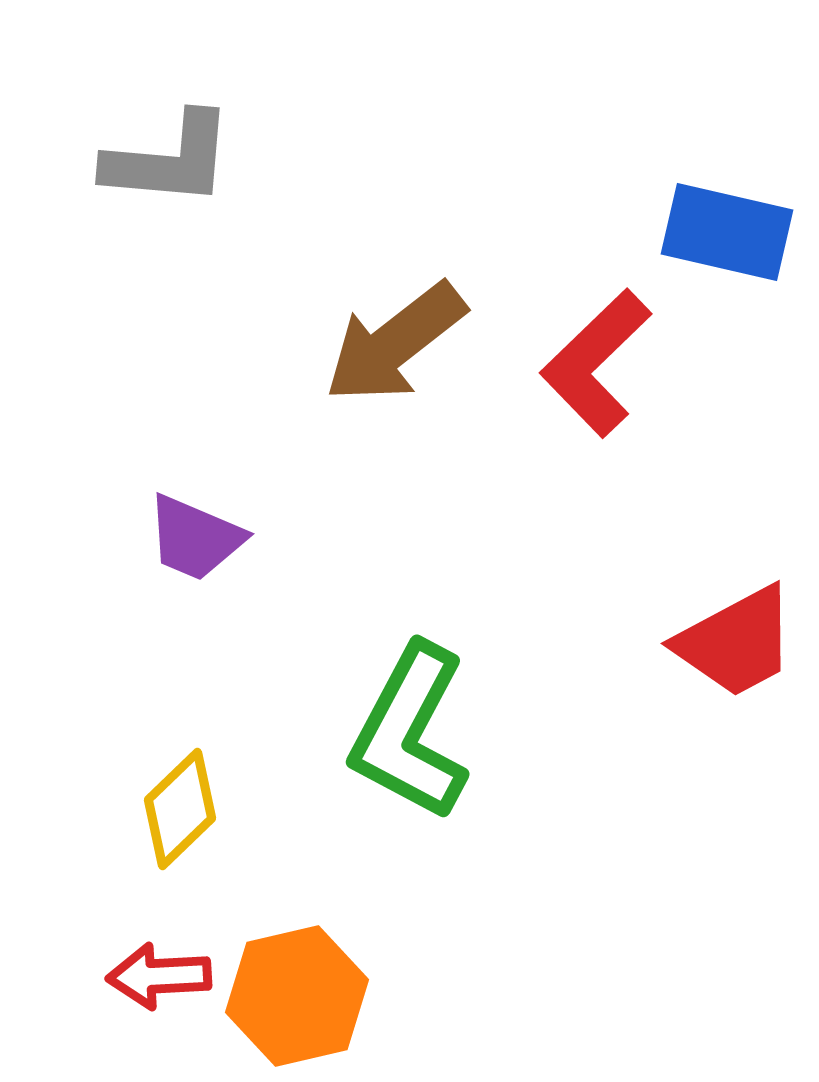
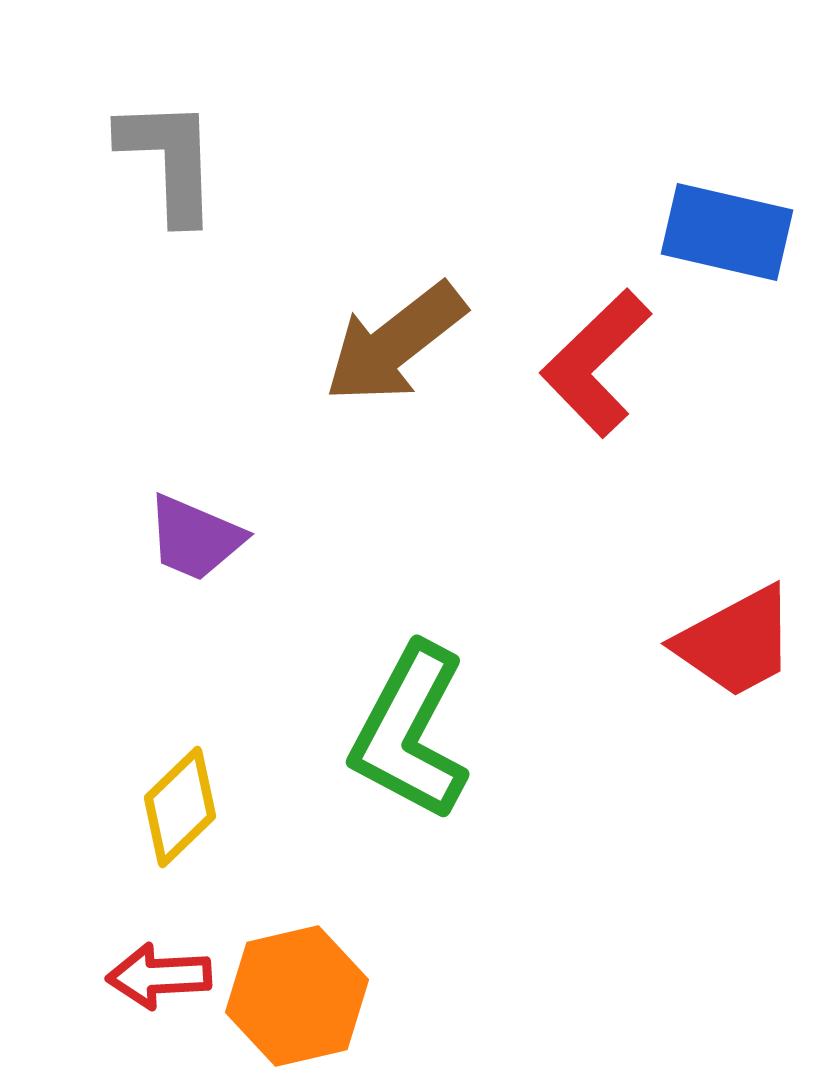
gray L-shape: rotated 97 degrees counterclockwise
yellow diamond: moved 2 px up
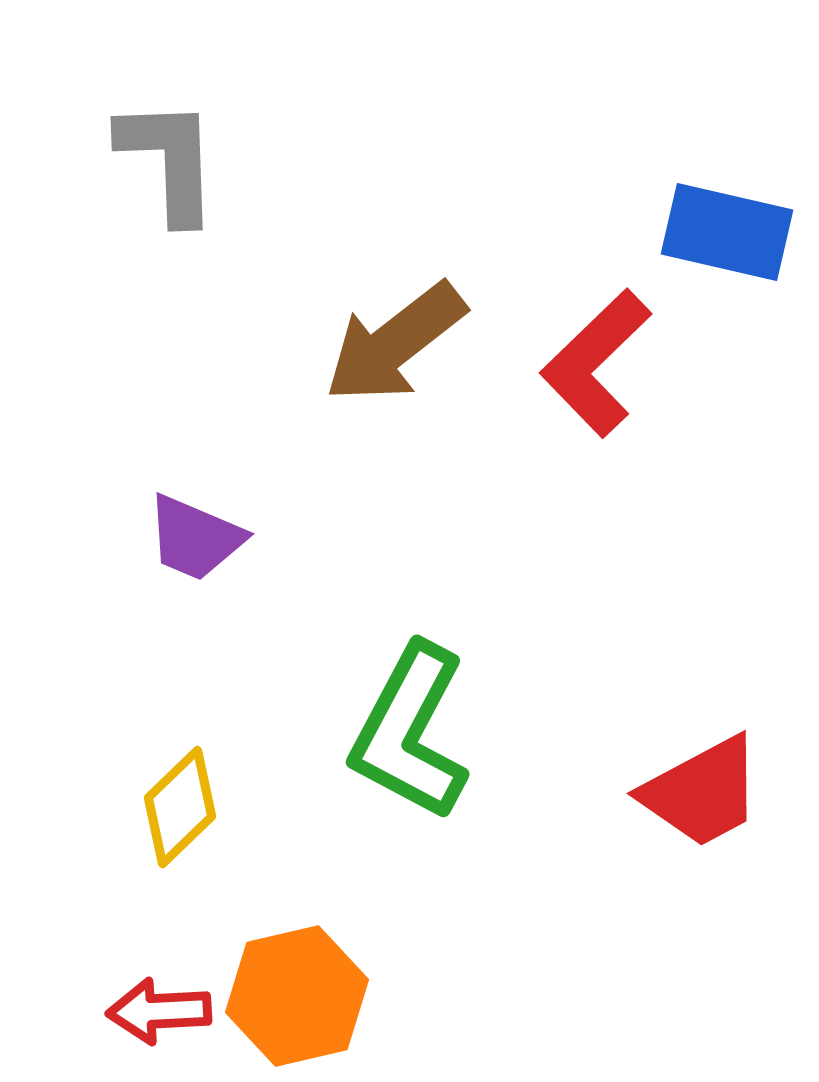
red trapezoid: moved 34 px left, 150 px down
red arrow: moved 35 px down
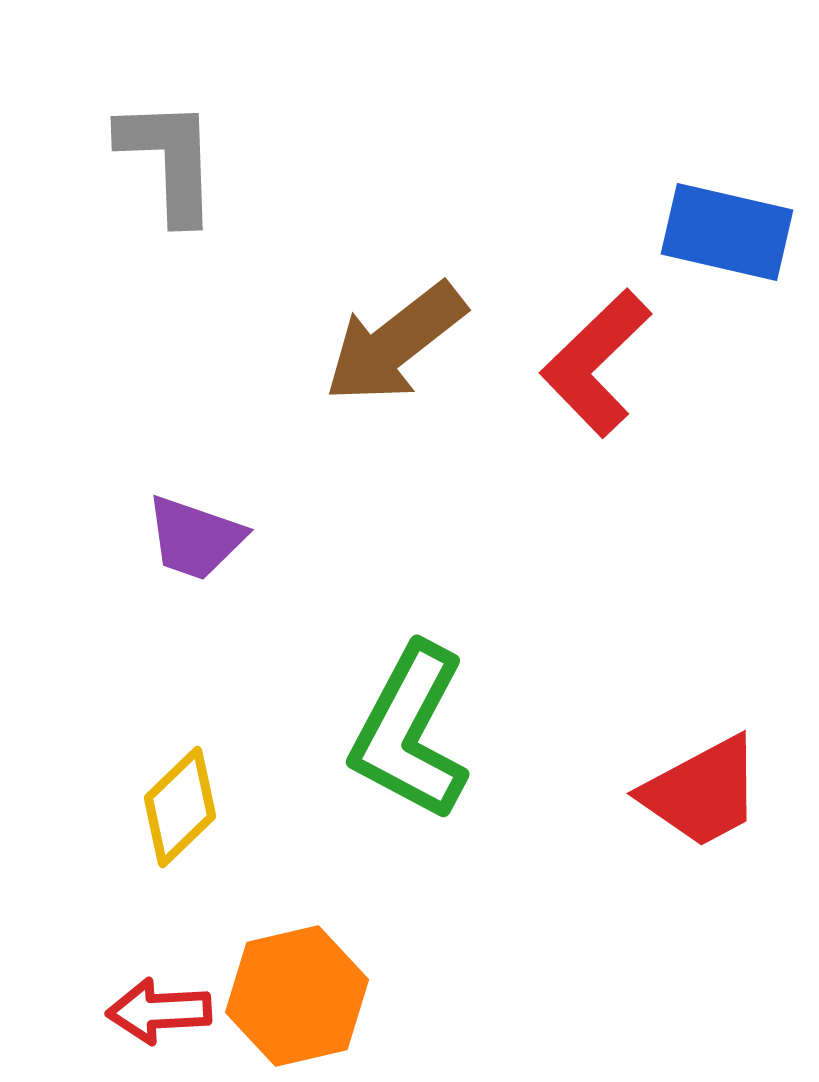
purple trapezoid: rotated 4 degrees counterclockwise
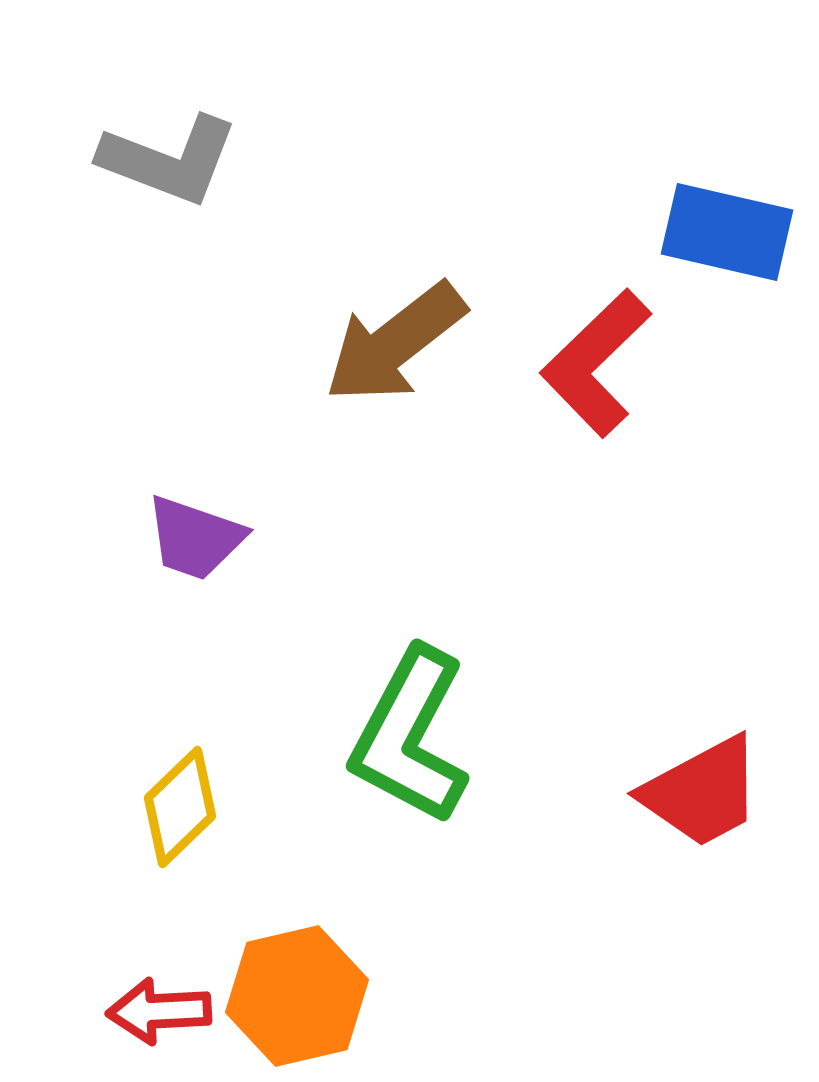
gray L-shape: rotated 113 degrees clockwise
green L-shape: moved 4 px down
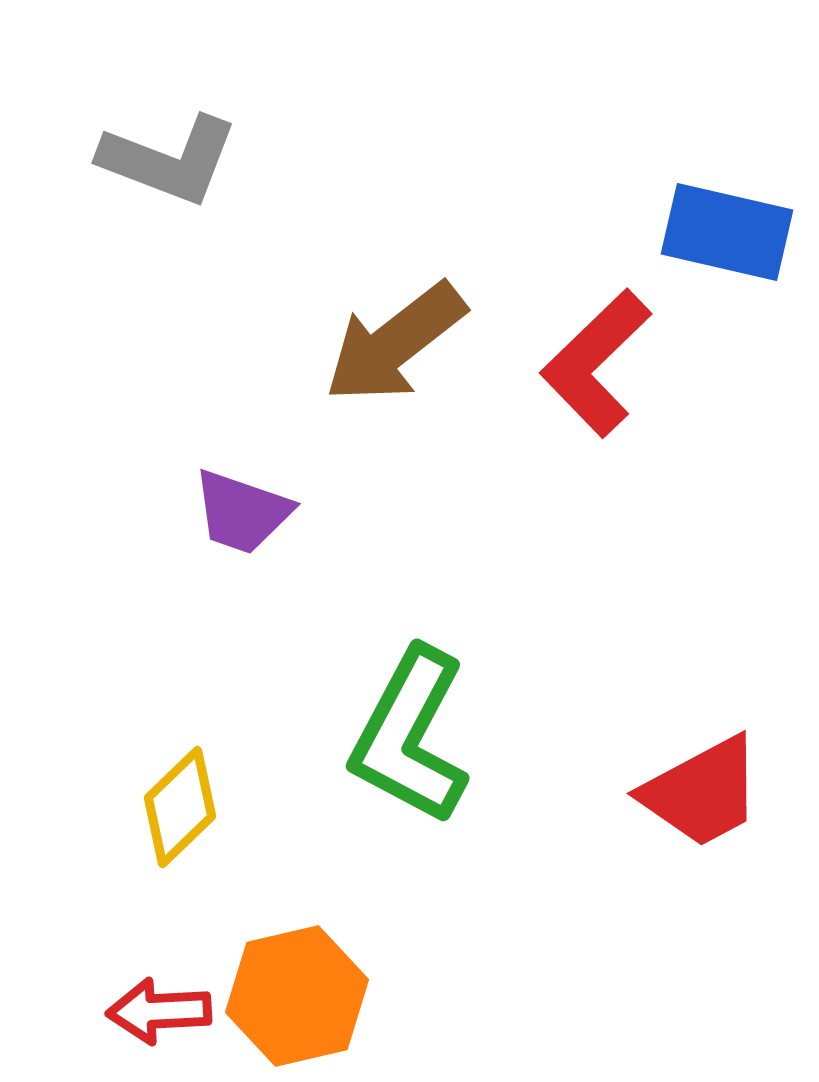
purple trapezoid: moved 47 px right, 26 px up
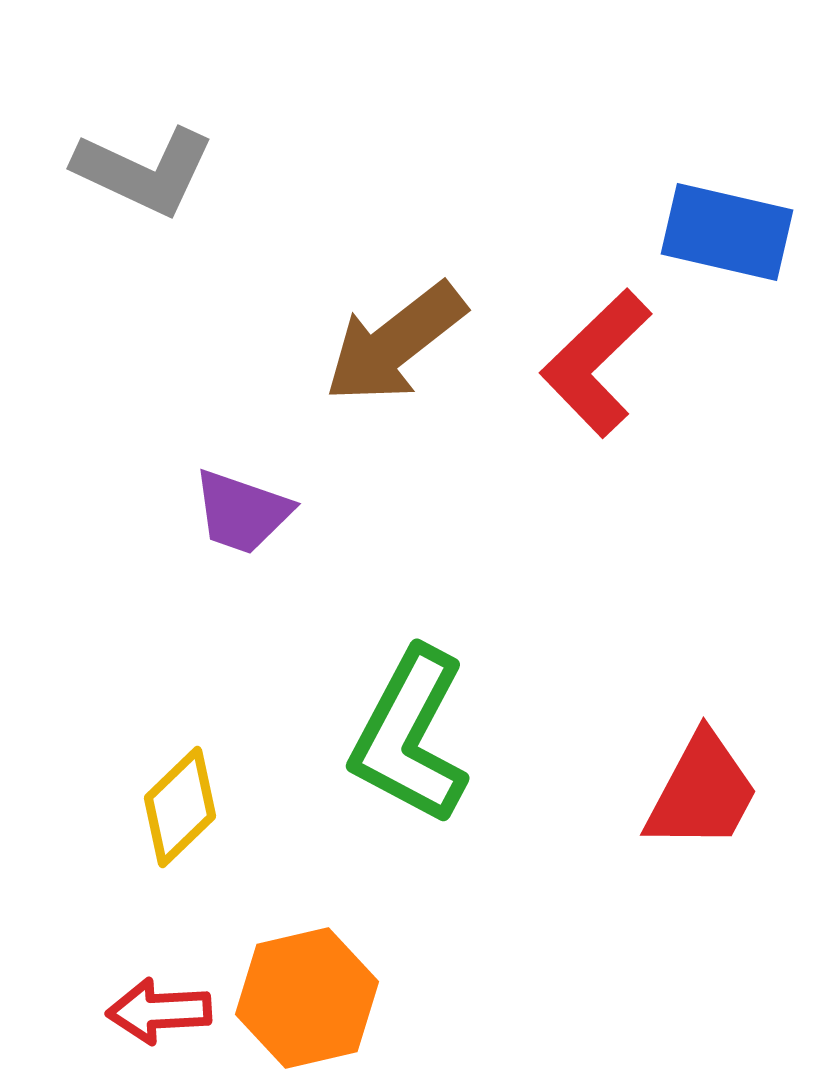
gray L-shape: moved 25 px left, 11 px down; rotated 4 degrees clockwise
red trapezoid: rotated 34 degrees counterclockwise
orange hexagon: moved 10 px right, 2 px down
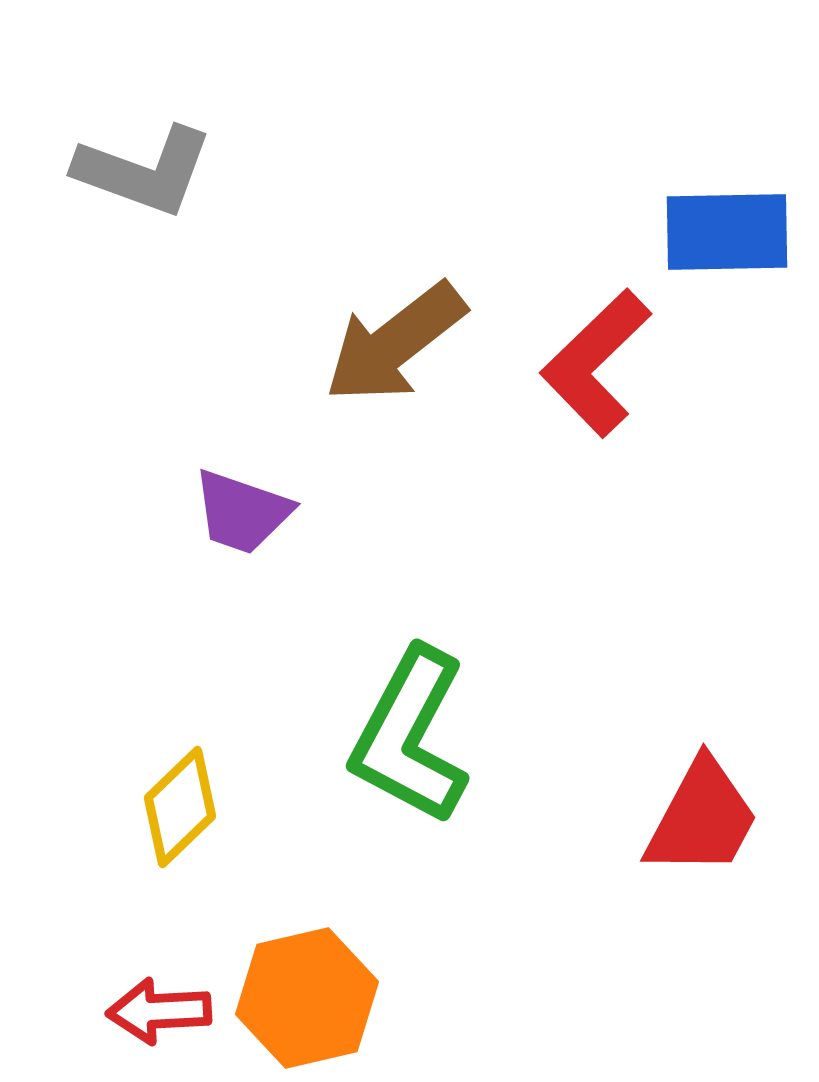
gray L-shape: rotated 5 degrees counterclockwise
blue rectangle: rotated 14 degrees counterclockwise
red trapezoid: moved 26 px down
